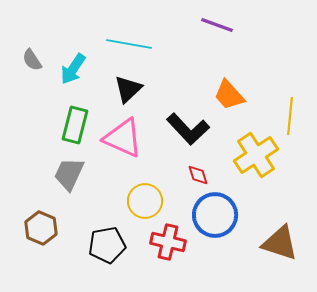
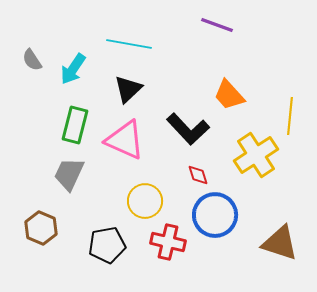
pink triangle: moved 2 px right, 2 px down
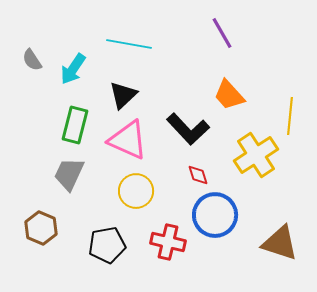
purple line: moved 5 px right, 8 px down; rotated 40 degrees clockwise
black triangle: moved 5 px left, 6 px down
pink triangle: moved 3 px right
yellow circle: moved 9 px left, 10 px up
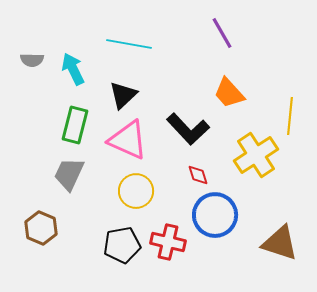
gray semicircle: rotated 55 degrees counterclockwise
cyan arrow: rotated 120 degrees clockwise
orange trapezoid: moved 2 px up
black pentagon: moved 15 px right
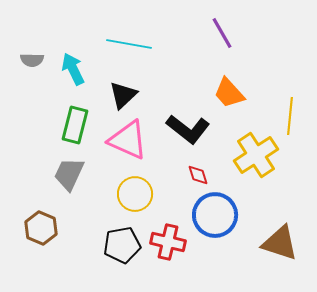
black L-shape: rotated 9 degrees counterclockwise
yellow circle: moved 1 px left, 3 px down
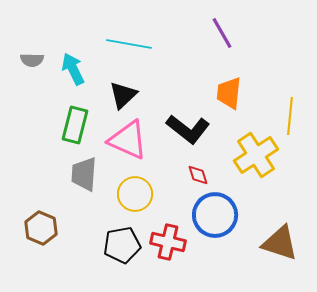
orange trapezoid: rotated 48 degrees clockwise
gray trapezoid: moved 15 px right; rotated 21 degrees counterclockwise
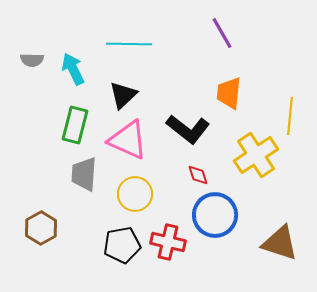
cyan line: rotated 9 degrees counterclockwise
brown hexagon: rotated 8 degrees clockwise
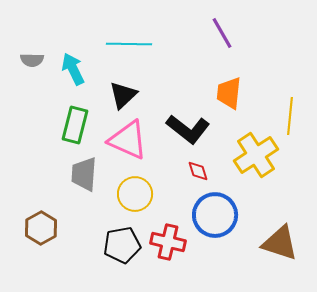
red diamond: moved 4 px up
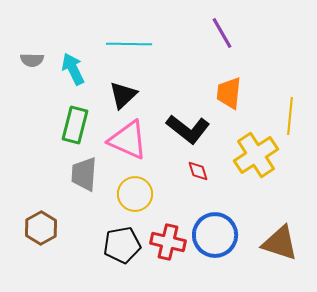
blue circle: moved 20 px down
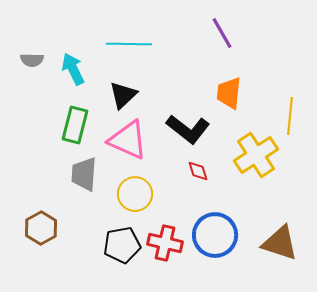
red cross: moved 3 px left, 1 px down
